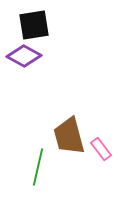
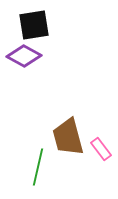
brown trapezoid: moved 1 px left, 1 px down
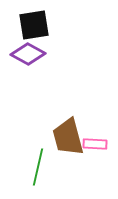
purple diamond: moved 4 px right, 2 px up
pink rectangle: moved 6 px left, 5 px up; rotated 50 degrees counterclockwise
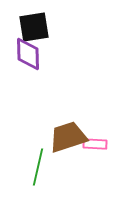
black square: moved 2 px down
purple diamond: rotated 60 degrees clockwise
brown trapezoid: rotated 87 degrees clockwise
